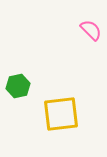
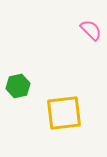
yellow square: moved 3 px right, 1 px up
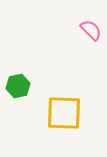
yellow square: rotated 9 degrees clockwise
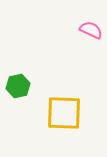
pink semicircle: rotated 20 degrees counterclockwise
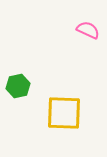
pink semicircle: moved 3 px left
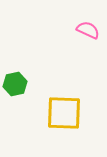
green hexagon: moved 3 px left, 2 px up
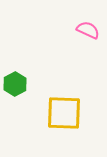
green hexagon: rotated 15 degrees counterclockwise
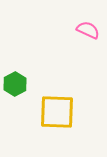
yellow square: moved 7 px left, 1 px up
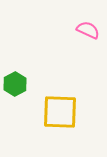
yellow square: moved 3 px right
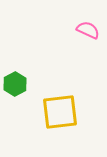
yellow square: rotated 9 degrees counterclockwise
